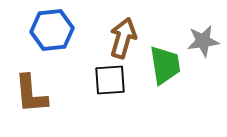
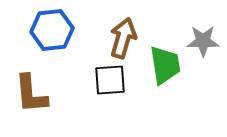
gray star: rotated 8 degrees clockwise
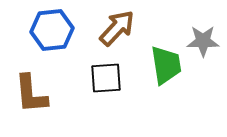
brown arrow: moved 6 px left, 10 px up; rotated 27 degrees clockwise
green trapezoid: moved 1 px right
black square: moved 4 px left, 2 px up
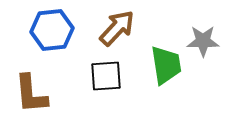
black square: moved 2 px up
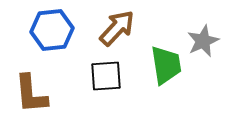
gray star: rotated 24 degrees counterclockwise
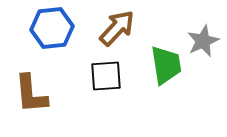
blue hexagon: moved 2 px up
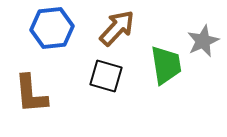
black square: rotated 20 degrees clockwise
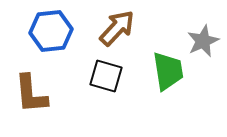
blue hexagon: moved 1 px left, 3 px down
green trapezoid: moved 2 px right, 6 px down
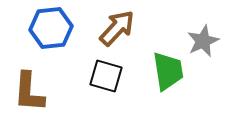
blue hexagon: moved 3 px up
brown L-shape: moved 2 px left, 2 px up; rotated 9 degrees clockwise
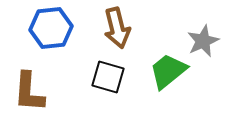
brown arrow: rotated 123 degrees clockwise
green trapezoid: rotated 120 degrees counterclockwise
black square: moved 2 px right, 1 px down
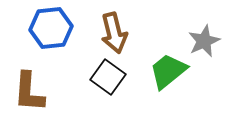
brown arrow: moved 3 px left, 5 px down
gray star: moved 1 px right
black square: rotated 20 degrees clockwise
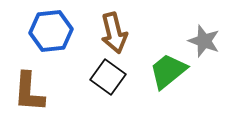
blue hexagon: moved 3 px down
gray star: rotated 28 degrees counterclockwise
